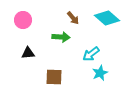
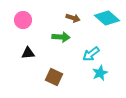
brown arrow: rotated 32 degrees counterclockwise
brown square: rotated 24 degrees clockwise
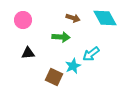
cyan diamond: moved 2 px left; rotated 20 degrees clockwise
cyan star: moved 27 px left, 7 px up
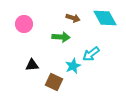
pink circle: moved 1 px right, 4 px down
black triangle: moved 4 px right, 12 px down
brown square: moved 5 px down
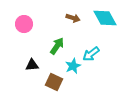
green arrow: moved 4 px left, 9 px down; rotated 60 degrees counterclockwise
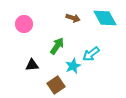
brown square: moved 2 px right, 3 px down; rotated 30 degrees clockwise
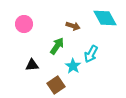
brown arrow: moved 8 px down
cyan arrow: rotated 24 degrees counterclockwise
cyan star: rotated 14 degrees counterclockwise
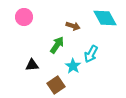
pink circle: moved 7 px up
green arrow: moved 1 px up
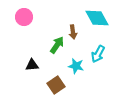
cyan diamond: moved 8 px left
brown arrow: moved 6 px down; rotated 64 degrees clockwise
cyan arrow: moved 7 px right
cyan star: moved 3 px right; rotated 21 degrees counterclockwise
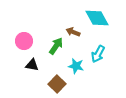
pink circle: moved 24 px down
brown arrow: rotated 120 degrees clockwise
green arrow: moved 1 px left, 1 px down
black triangle: rotated 16 degrees clockwise
brown square: moved 1 px right, 1 px up; rotated 12 degrees counterclockwise
